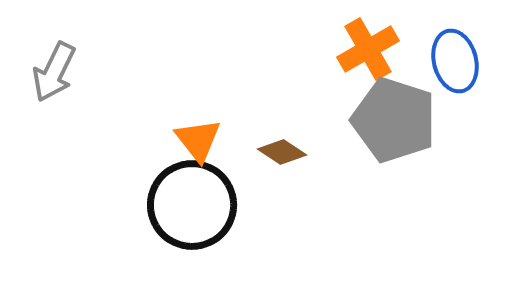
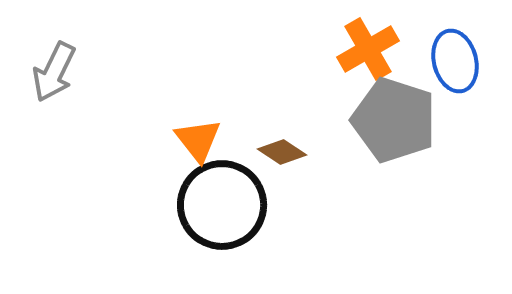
black circle: moved 30 px right
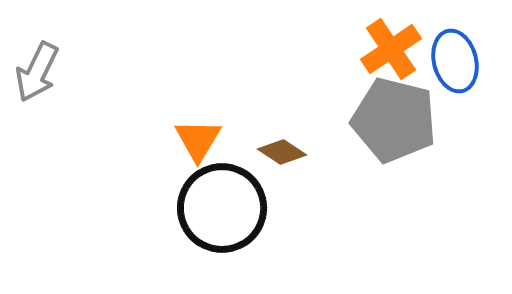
orange cross: moved 23 px right; rotated 4 degrees counterclockwise
gray arrow: moved 17 px left
gray pentagon: rotated 4 degrees counterclockwise
orange triangle: rotated 9 degrees clockwise
black circle: moved 3 px down
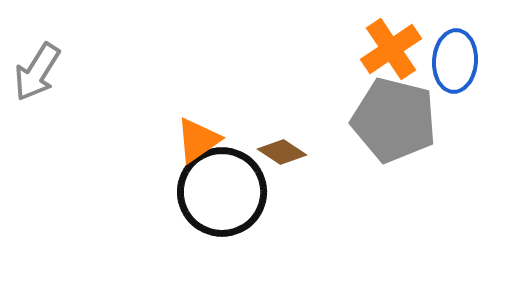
blue ellipse: rotated 18 degrees clockwise
gray arrow: rotated 6 degrees clockwise
orange triangle: rotated 24 degrees clockwise
black circle: moved 16 px up
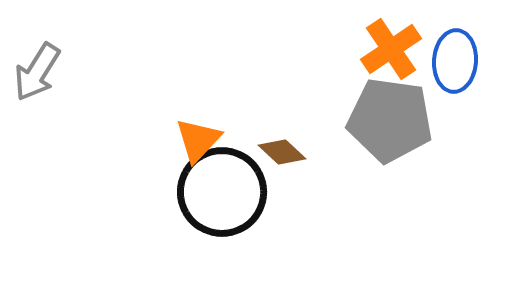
gray pentagon: moved 4 px left; rotated 6 degrees counterclockwise
orange triangle: rotated 12 degrees counterclockwise
brown diamond: rotated 9 degrees clockwise
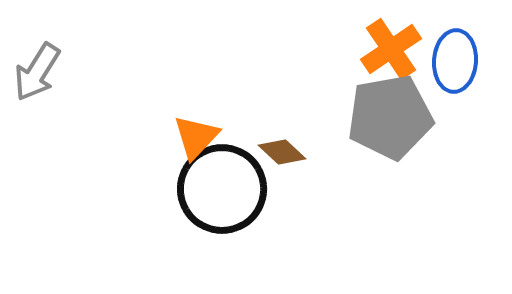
gray pentagon: moved 3 px up; rotated 18 degrees counterclockwise
orange triangle: moved 2 px left, 3 px up
black circle: moved 3 px up
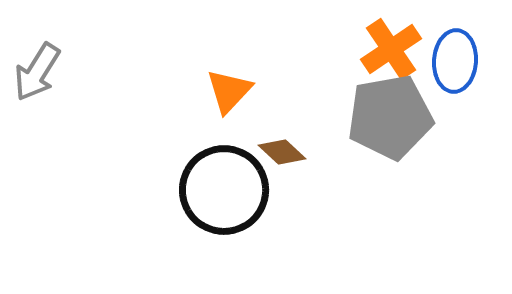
orange triangle: moved 33 px right, 46 px up
black circle: moved 2 px right, 1 px down
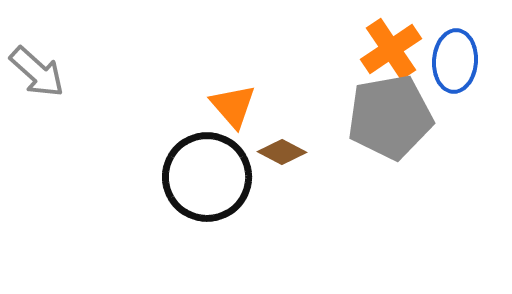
gray arrow: rotated 80 degrees counterclockwise
orange triangle: moved 4 px right, 15 px down; rotated 24 degrees counterclockwise
brown diamond: rotated 15 degrees counterclockwise
black circle: moved 17 px left, 13 px up
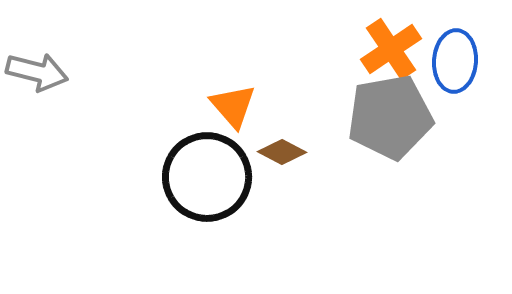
gray arrow: rotated 28 degrees counterclockwise
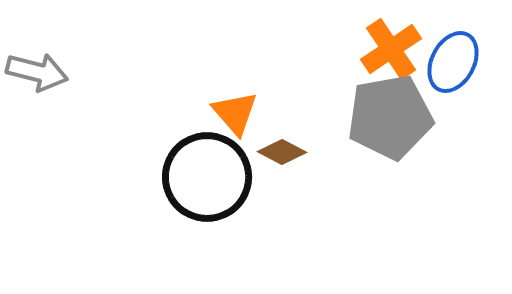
blue ellipse: moved 2 px left, 1 px down; rotated 24 degrees clockwise
orange triangle: moved 2 px right, 7 px down
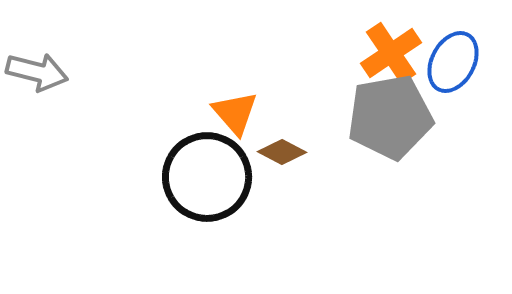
orange cross: moved 4 px down
